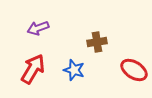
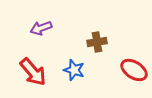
purple arrow: moved 3 px right
red arrow: moved 3 px down; rotated 108 degrees clockwise
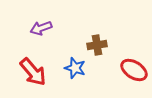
brown cross: moved 3 px down
blue star: moved 1 px right, 2 px up
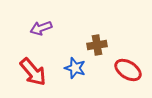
red ellipse: moved 6 px left
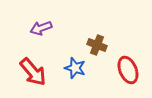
brown cross: rotated 30 degrees clockwise
red ellipse: rotated 36 degrees clockwise
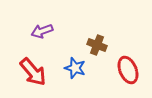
purple arrow: moved 1 px right, 3 px down
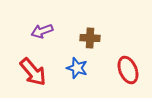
brown cross: moved 7 px left, 7 px up; rotated 18 degrees counterclockwise
blue star: moved 2 px right
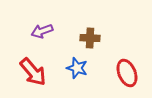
red ellipse: moved 1 px left, 3 px down
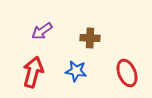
purple arrow: rotated 15 degrees counterclockwise
blue star: moved 1 px left, 3 px down; rotated 10 degrees counterclockwise
red arrow: rotated 124 degrees counterclockwise
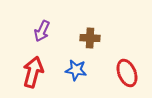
purple arrow: rotated 30 degrees counterclockwise
blue star: moved 1 px up
